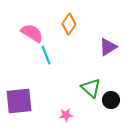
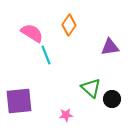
orange diamond: moved 1 px down
purple triangle: moved 2 px right; rotated 24 degrees clockwise
black circle: moved 1 px right, 1 px up
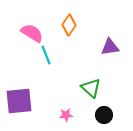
black circle: moved 8 px left, 16 px down
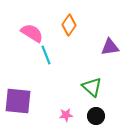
green triangle: moved 1 px right, 1 px up
purple square: moved 1 px left; rotated 12 degrees clockwise
black circle: moved 8 px left, 1 px down
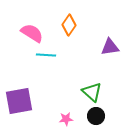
cyan line: rotated 66 degrees counterclockwise
green triangle: moved 5 px down
purple square: moved 1 px right; rotated 16 degrees counterclockwise
pink star: moved 4 px down
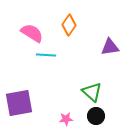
purple square: moved 2 px down
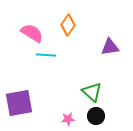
orange diamond: moved 1 px left
pink star: moved 2 px right
